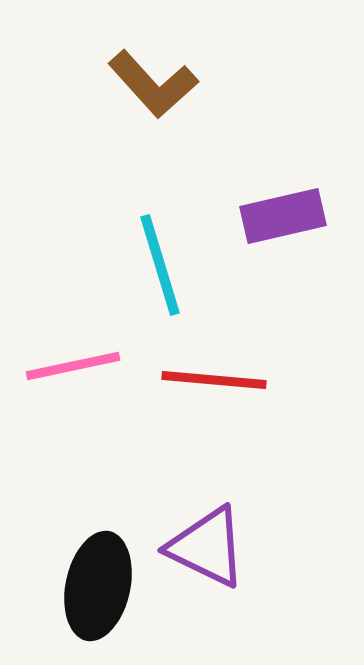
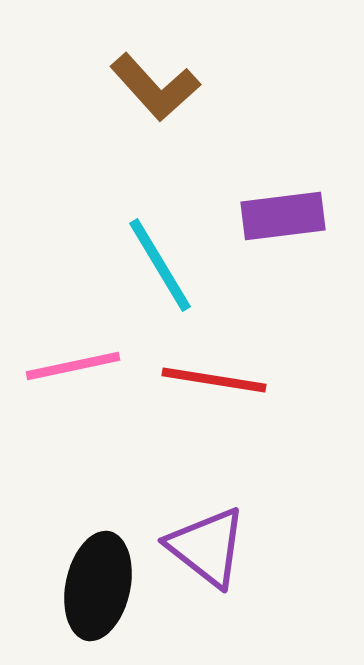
brown L-shape: moved 2 px right, 3 px down
purple rectangle: rotated 6 degrees clockwise
cyan line: rotated 14 degrees counterclockwise
red line: rotated 4 degrees clockwise
purple triangle: rotated 12 degrees clockwise
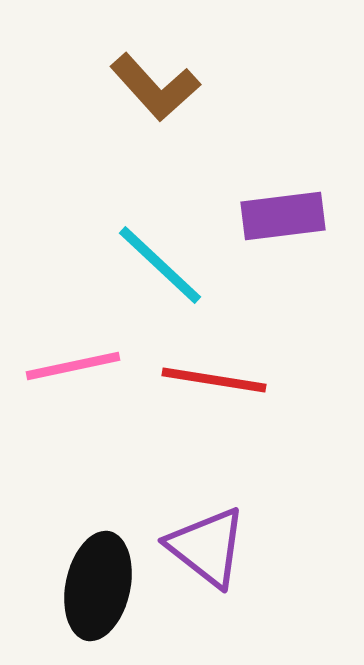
cyan line: rotated 16 degrees counterclockwise
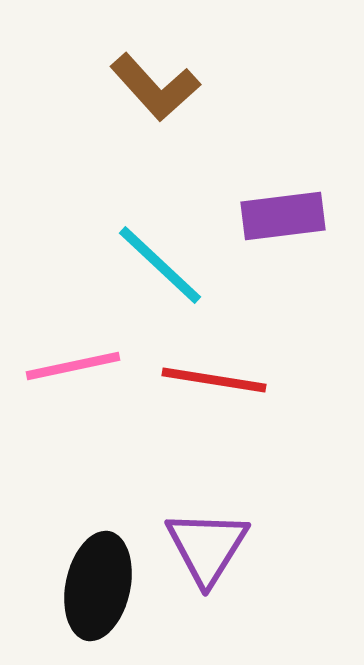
purple triangle: rotated 24 degrees clockwise
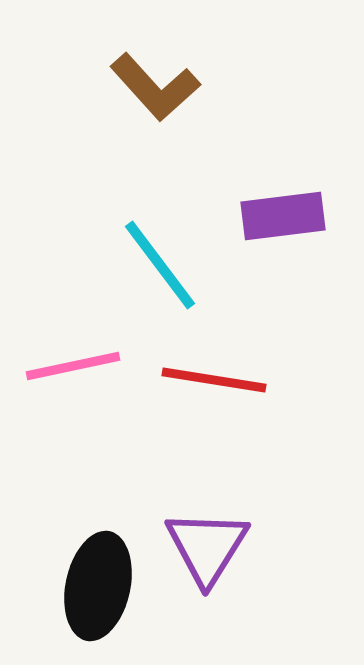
cyan line: rotated 10 degrees clockwise
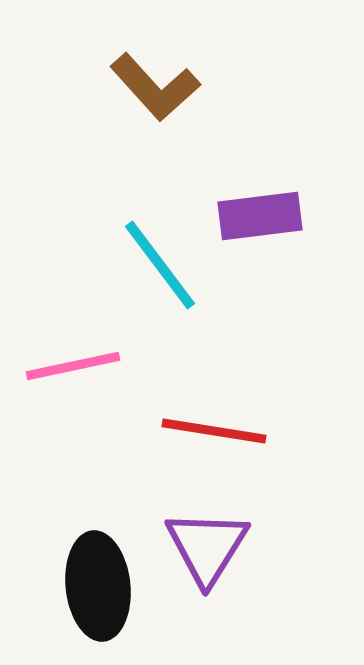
purple rectangle: moved 23 px left
red line: moved 51 px down
black ellipse: rotated 18 degrees counterclockwise
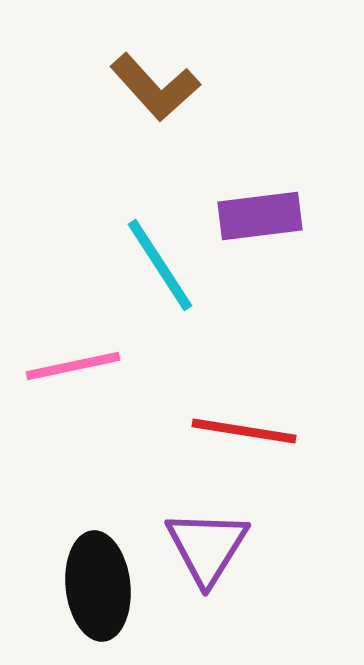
cyan line: rotated 4 degrees clockwise
red line: moved 30 px right
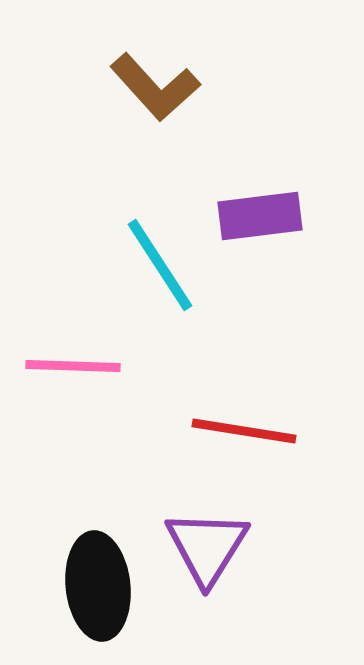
pink line: rotated 14 degrees clockwise
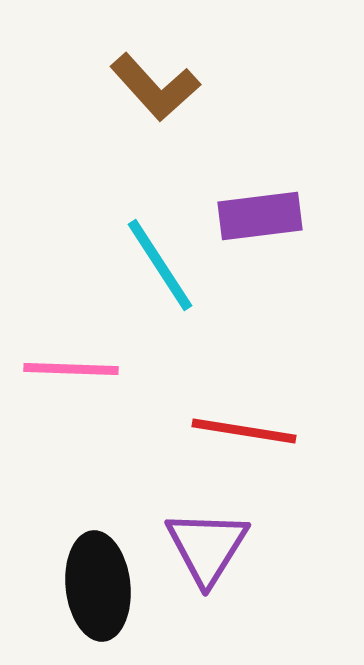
pink line: moved 2 px left, 3 px down
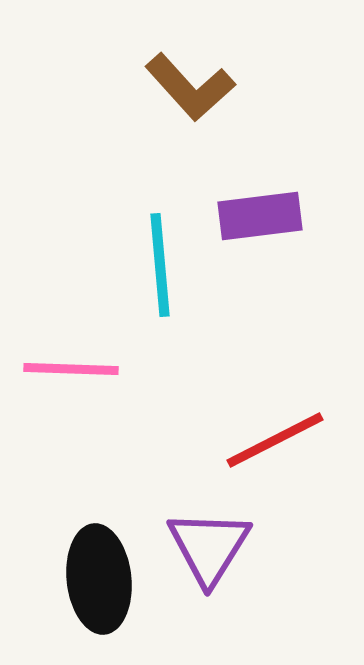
brown L-shape: moved 35 px right
cyan line: rotated 28 degrees clockwise
red line: moved 31 px right, 9 px down; rotated 36 degrees counterclockwise
purple triangle: moved 2 px right
black ellipse: moved 1 px right, 7 px up
